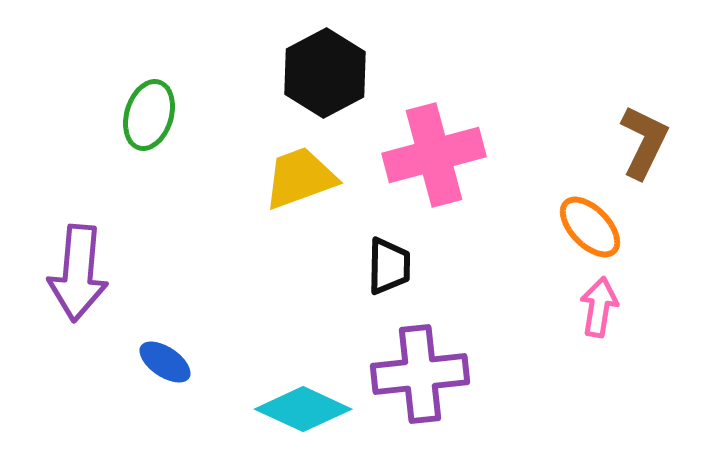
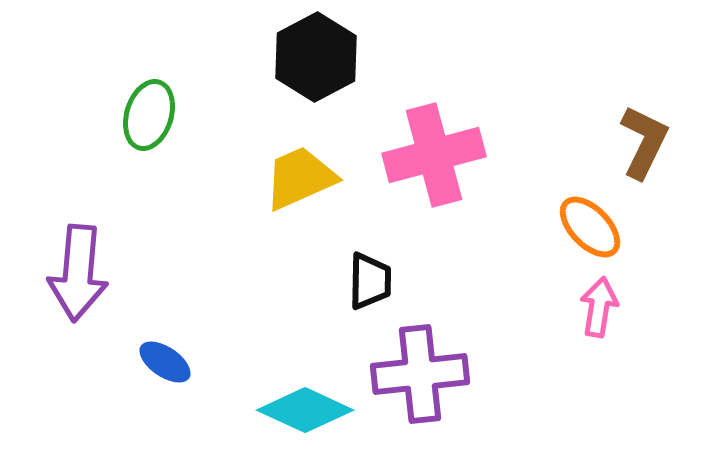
black hexagon: moved 9 px left, 16 px up
yellow trapezoid: rotated 4 degrees counterclockwise
black trapezoid: moved 19 px left, 15 px down
cyan diamond: moved 2 px right, 1 px down
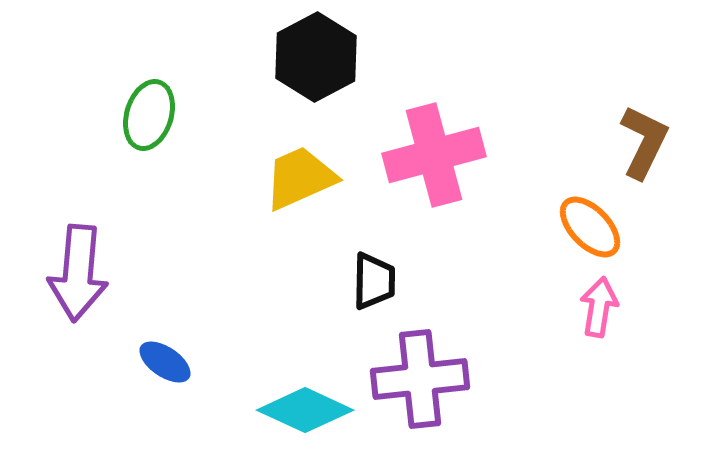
black trapezoid: moved 4 px right
purple cross: moved 5 px down
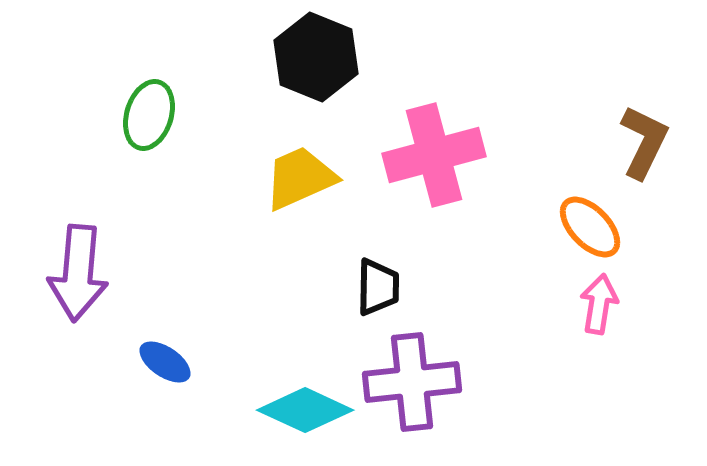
black hexagon: rotated 10 degrees counterclockwise
black trapezoid: moved 4 px right, 6 px down
pink arrow: moved 3 px up
purple cross: moved 8 px left, 3 px down
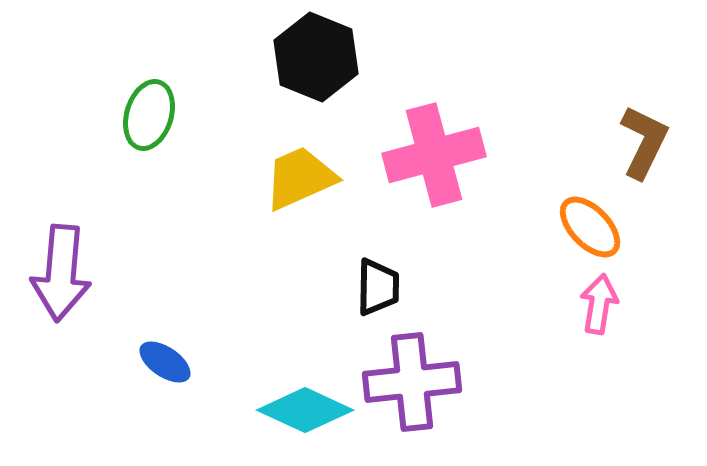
purple arrow: moved 17 px left
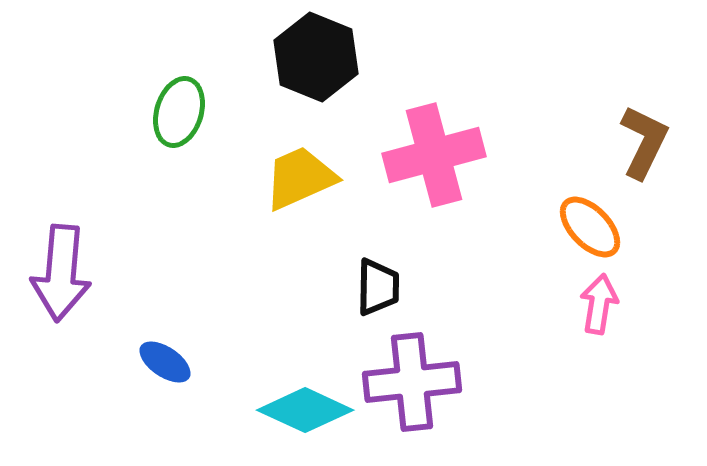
green ellipse: moved 30 px right, 3 px up
